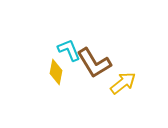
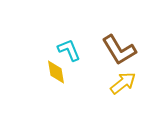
brown L-shape: moved 25 px right, 13 px up
yellow diamond: rotated 20 degrees counterclockwise
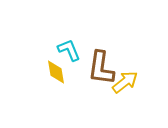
brown L-shape: moved 18 px left, 18 px down; rotated 39 degrees clockwise
yellow arrow: moved 2 px right, 1 px up
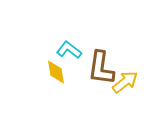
cyan L-shape: rotated 30 degrees counterclockwise
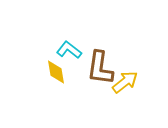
brown L-shape: moved 1 px left
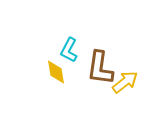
cyan L-shape: rotated 100 degrees counterclockwise
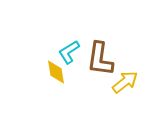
cyan L-shape: moved 2 px down; rotated 30 degrees clockwise
brown L-shape: moved 9 px up
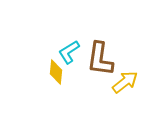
yellow diamond: rotated 15 degrees clockwise
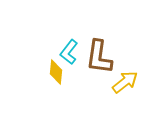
cyan L-shape: rotated 20 degrees counterclockwise
brown L-shape: moved 1 px left, 2 px up
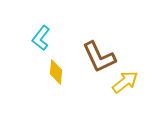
cyan L-shape: moved 28 px left, 14 px up
brown L-shape: rotated 33 degrees counterclockwise
